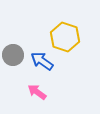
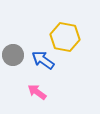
yellow hexagon: rotated 8 degrees counterclockwise
blue arrow: moved 1 px right, 1 px up
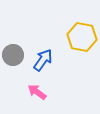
yellow hexagon: moved 17 px right
blue arrow: rotated 90 degrees clockwise
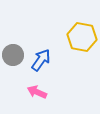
blue arrow: moved 2 px left
pink arrow: rotated 12 degrees counterclockwise
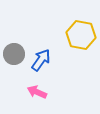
yellow hexagon: moved 1 px left, 2 px up
gray circle: moved 1 px right, 1 px up
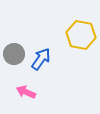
blue arrow: moved 1 px up
pink arrow: moved 11 px left
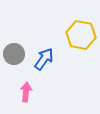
blue arrow: moved 3 px right
pink arrow: rotated 72 degrees clockwise
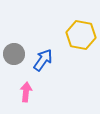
blue arrow: moved 1 px left, 1 px down
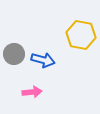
blue arrow: rotated 70 degrees clockwise
pink arrow: moved 6 px right; rotated 78 degrees clockwise
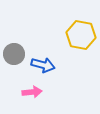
blue arrow: moved 5 px down
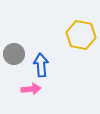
blue arrow: moved 2 px left; rotated 110 degrees counterclockwise
pink arrow: moved 1 px left, 3 px up
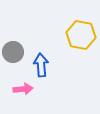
gray circle: moved 1 px left, 2 px up
pink arrow: moved 8 px left
